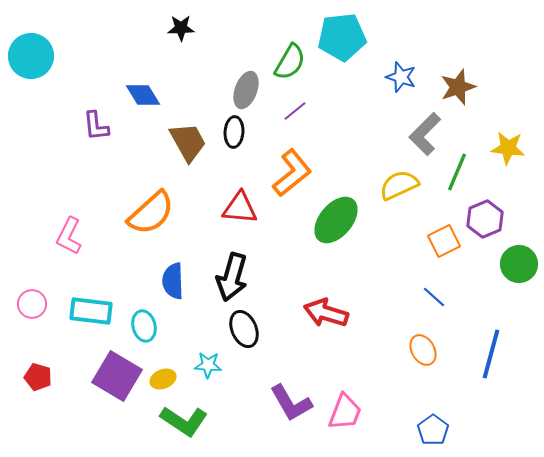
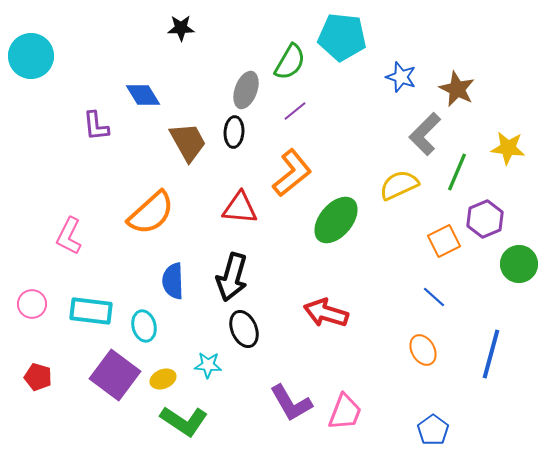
cyan pentagon at (342, 37): rotated 12 degrees clockwise
brown star at (458, 87): moved 1 px left, 2 px down; rotated 27 degrees counterclockwise
purple square at (117, 376): moved 2 px left, 1 px up; rotated 6 degrees clockwise
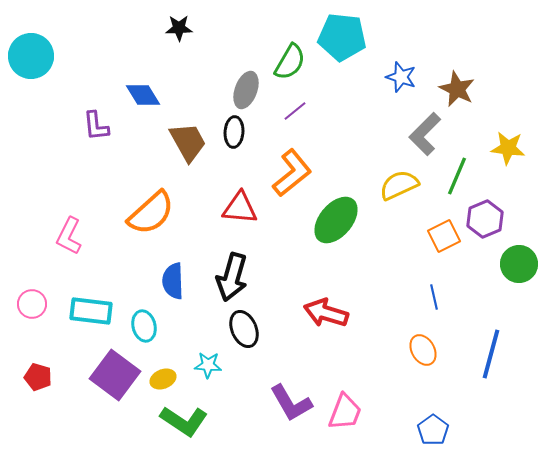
black star at (181, 28): moved 2 px left
green line at (457, 172): moved 4 px down
orange square at (444, 241): moved 5 px up
blue line at (434, 297): rotated 35 degrees clockwise
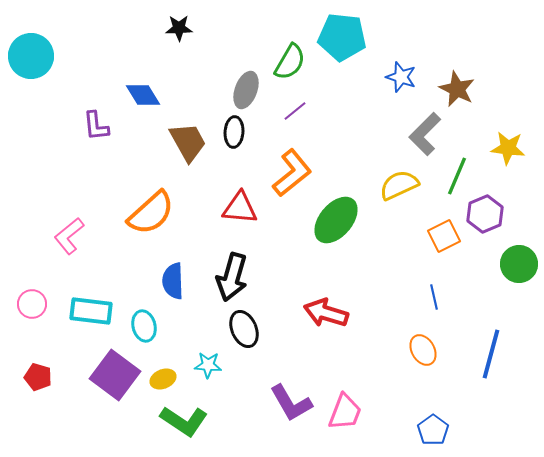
purple hexagon at (485, 219): moved 5 px up
pink L-shape at (69, 236): rotated 24 degrees clockwise
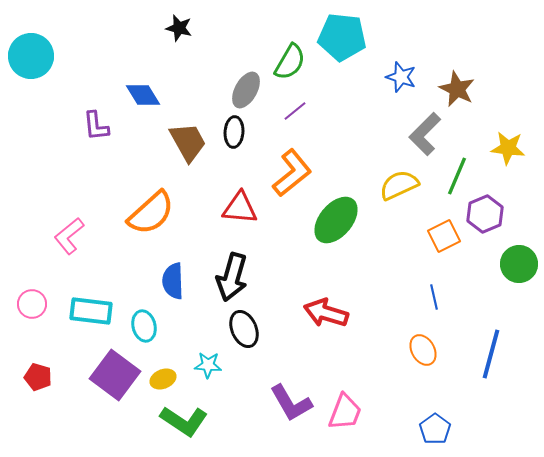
black star at (179, 28): rotated 16 degrees clockwise
gray ellipse at (246, 90): rotated 9 degrees clockwise
blue pentagon at (433, 430): moved 2 px right, 1 px up
